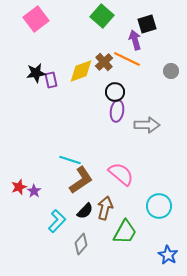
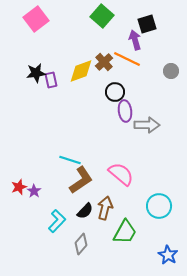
purple ellipse: moved 8 px right; rotated 15 degrees counterclockwise
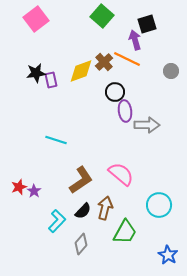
cyan line: moved 14 px left, 20 px up
cyan circle: moved 1 px up
black semicircle: moved 2 px left
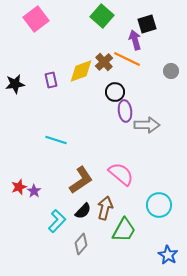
black star: moved 21 px left, 11 px down
green trapezoid: moved 1 px left, 2 px up
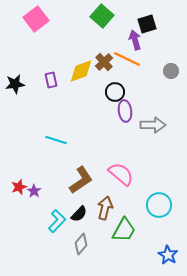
gray arrow: moved 6 px right
black semicircle: moved 4 px left, 3 px down
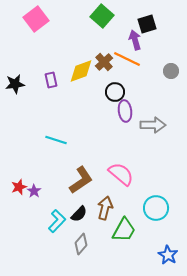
cyan circle: moved 3 px left, 3 px down
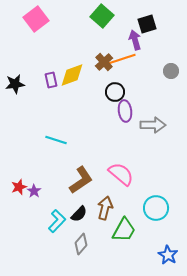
orange line: moved 5 px left; rotated 44 degrees counterclockwise
yellow diamond: moved 9 px left, 4 px down
